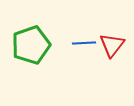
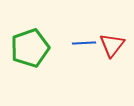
green pentagon: moved 1 px left, 3 px down
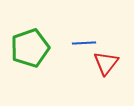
red triangle: moved 6 px left, 18 px down
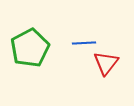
green pentagon: rotated 9 degrees counterclockwise
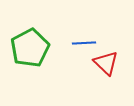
red triangle: rotated 24 degrees counterclockwise
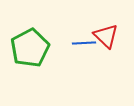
red triangle: moved 27 px up
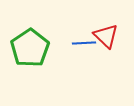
green pentagon: rotated 6 degrees counterclockwise
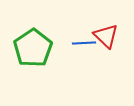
green pentagon: moved 3 px right
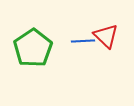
blue line: moved 1 px left, 2 px up
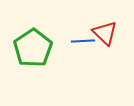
red triangle: moved 1 px left, 3 px up
